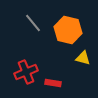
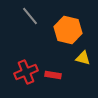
gray line: moved 3 px left, 7 px up
red rectangle: moved 8 px up
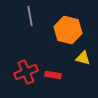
gray line: rotated 30 degrees clockwise
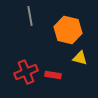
yellow triangle: moved 3 px left
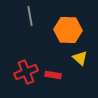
orange hexagon: rotated 12 degrees counterclockwise
yellow triangle: rotated 28 degrees clockwise
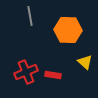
yellow triangle: moved 5 px right, 4 px down
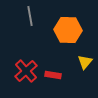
yellow triangle: rotated 28 degrees clockwise
red cross: moved 1 px up; rotated 20 degrees counterclockwise
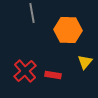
gray line: moved 2 px right, 3 px up
red cross: moved 1 px left
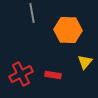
red cross: moved 4 px left, 3 px down; rotated 15 degrees clockwise
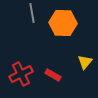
orange hexagon: moved 5 px left, 7 px up
red rectangle: rotated 21 degrees clockwise
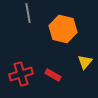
gray line: moved 4 px left
orange hexagon: moved 6 px down; rotated 12 degrees clockwise
red cross: rotated 10 degrees clockwise
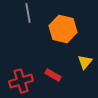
red cross: moved 7 px down
